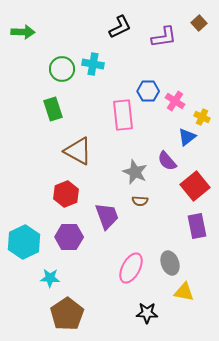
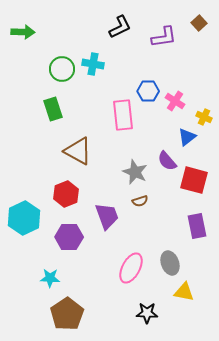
yellow cross: moved 2 px right
red square: moved 1 px left, 6 px up; rotated 36 degrees counterclockwise
brown semicircle: rotated 21 degrees counterclockwise
cyan hexagon: moved 24 px up
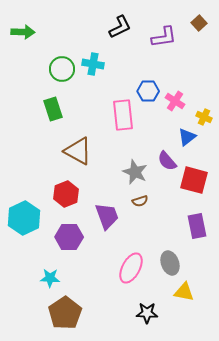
brown pentagon: moved 2 px left, 1 px up
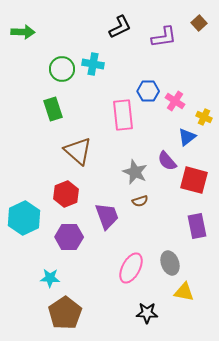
brown triangle: rotated 12 degrees clockwise
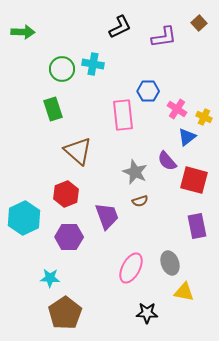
pink cross: moved 2 px right, 8 px down
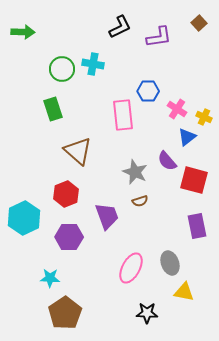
purple L-shape: moved 5 px left
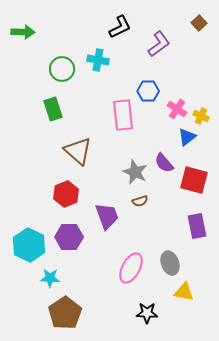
purple L-shape: moved 7 px down; rotated 28 degrees counterclockwise
cyan cross: moved 5 px right, 4 px up
yellow cross: moved 3 px left, 1 px up
purple semicircle: moved 3 px left, 2 px down
cyan hexagon: moved 5 px right, 27 px down; rotated 8 degrees counterclockwise
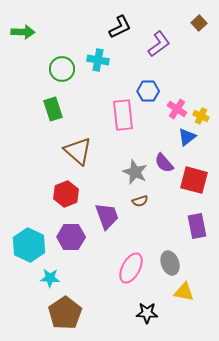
purple hexagon: moved 2 px right
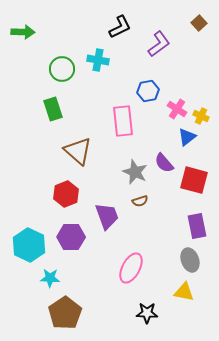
blue hexagon: rotated 10 degrees counterclockwise
pink rectangle: moved 6 px down
gray ellipse: moved 20 px right, 3 px up
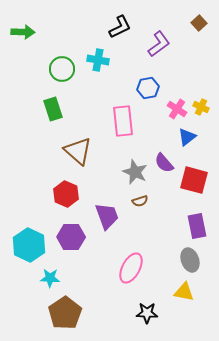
blue hexagon: moved 3 px up
yellow cross: moved 9 px up
red hexagon: rotated 15 degrees counterclockwise
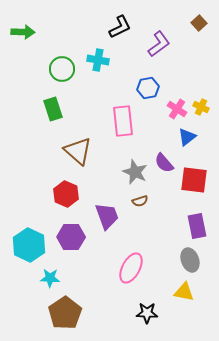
red square: rotated 8 degrees counterclockwise
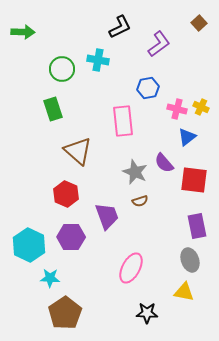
pink cross: rotated 18 degrees counterclockwise
